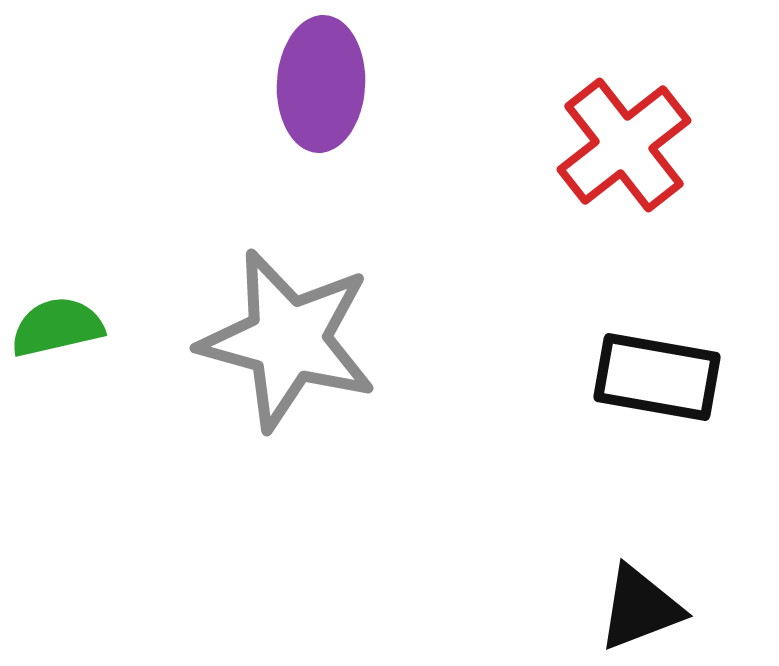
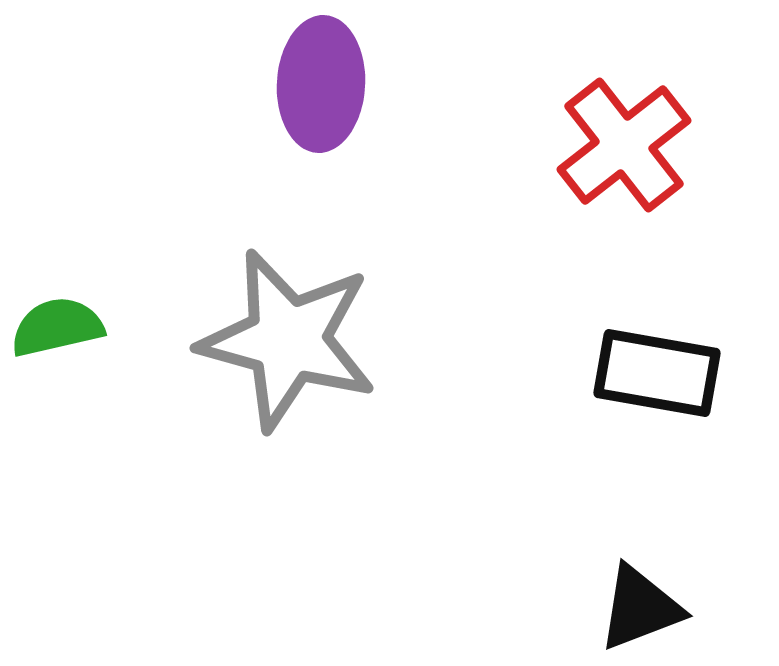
black rectangle: moved 4 px up
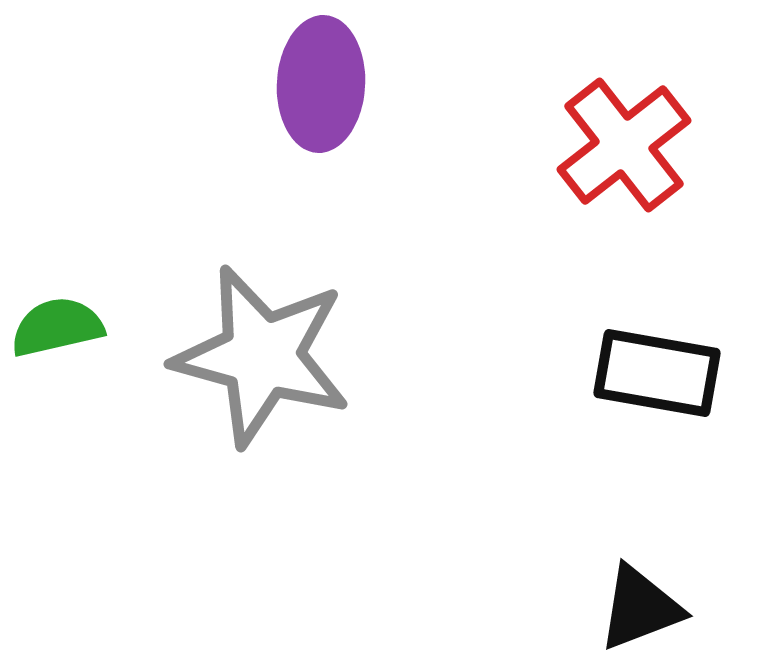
gray star: moved 26 px left, 16 px down
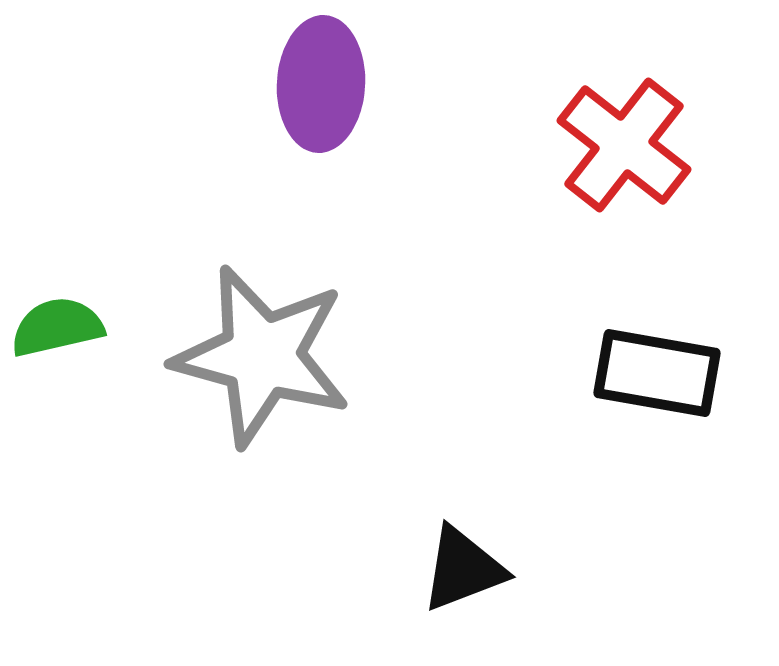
red cross: rotated 14 degrees counterclockwise
black triangle: moved 177 px left, 39 px up
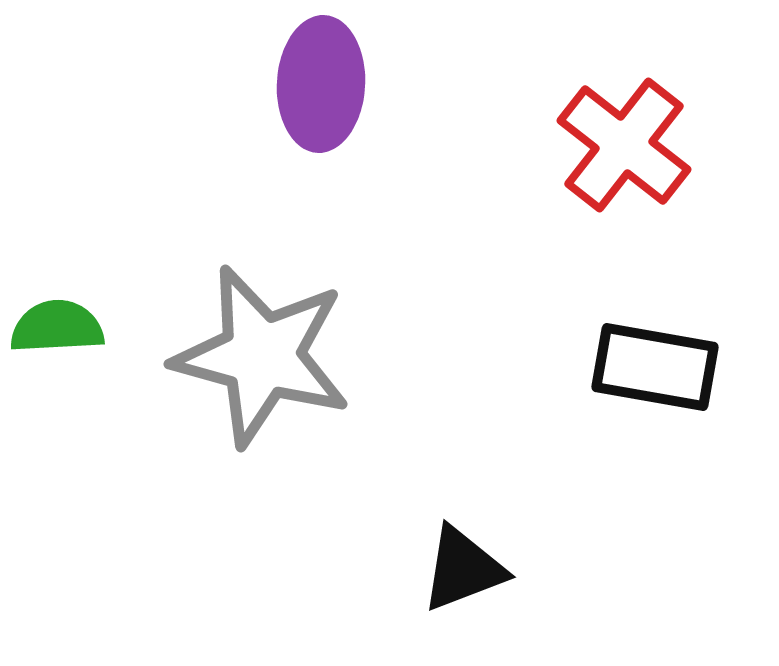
green semicircle: rotated 10 degrees clockwise
black rectangle: moved 2 px left, 6 px up
